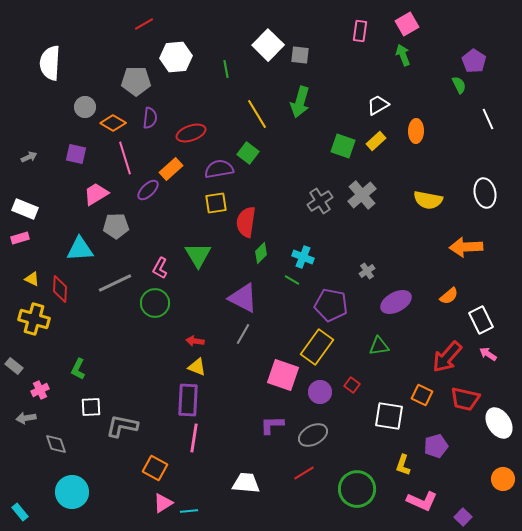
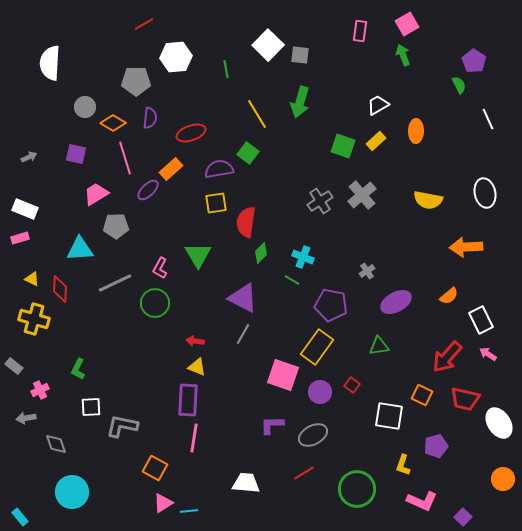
cyan rectangle at (20, 512): moved 5 px down
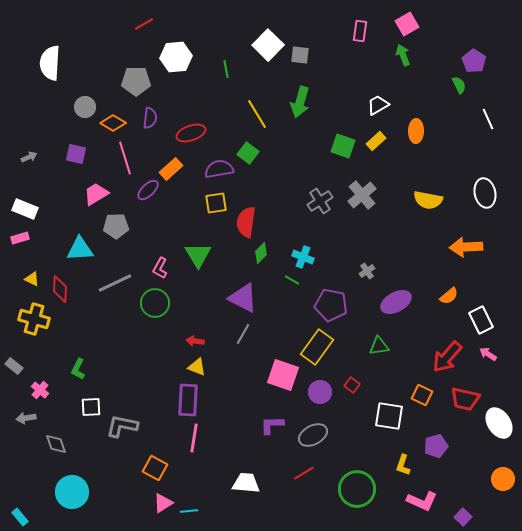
pink cross at (40, 390): rotated 24 degrees counterclockwise
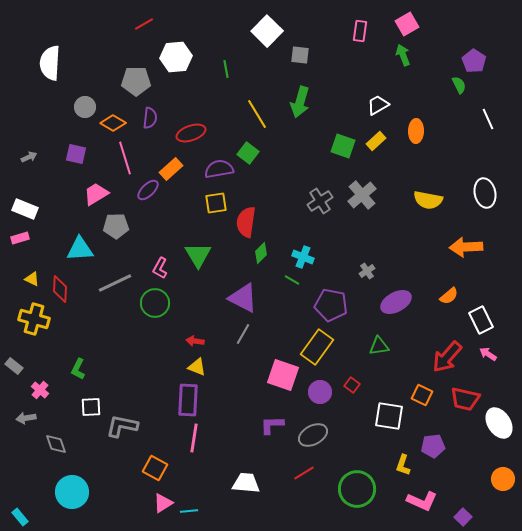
white square at (268, 45): moved 1 px left, 14 px up
purple pentagon at (436, 446): moved 3 px left; rotated 10 degrees clockwise
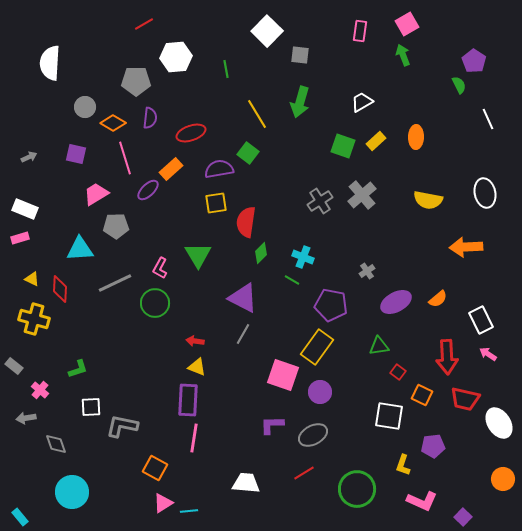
white trapezoid at (378, 105): moved 16 px left, 3 px up
orange ellipse at (416, 131): moved 6 px down
orange semicircle at (449, 296): moved 11 px left, 3 px down
red arrow at (447, 357): rotated 44 degrees counterclockwise
green L-shape at (78, 369): rotated 135 degrees counterclockwise
red square at (352, 385): moved 46 px right, 13 px up
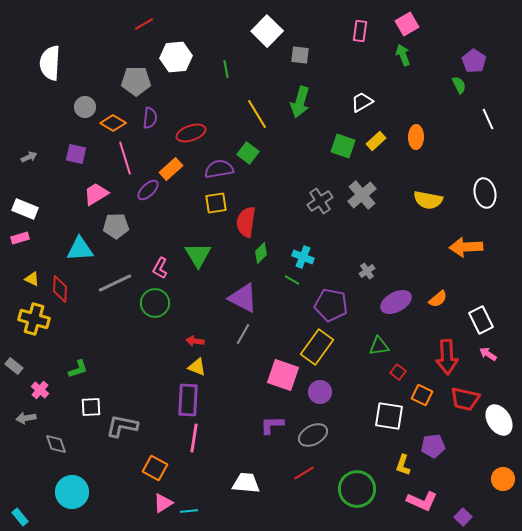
white ellipse at (499, 423): moved 3 px up
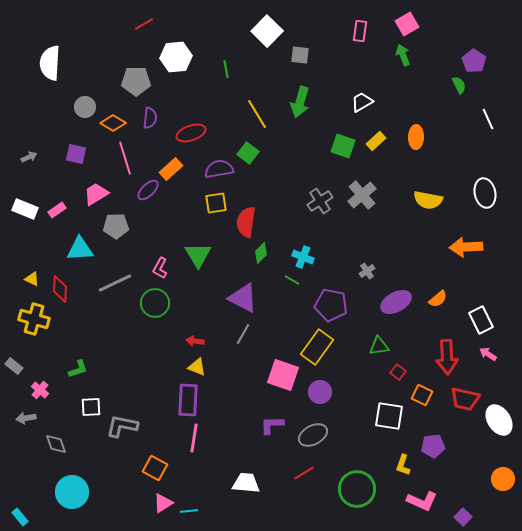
pink rectangle at (20, 238): moved 37 px right, 28 px up; rotated 18 degrees counterclockwise
